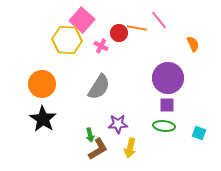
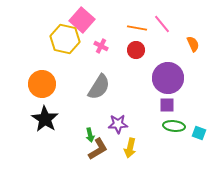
pink line: moved 3 px right, 4 px down
red circle: moved 17 px right, 17 px down
yellow hexagon: moved 2 px left, 1 px up; rotated 8 degrees clockwise
black star: moved 2 px right
green ellipse: moved 10 px right
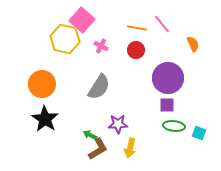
green arrow: rotated 128 degrees clockwise
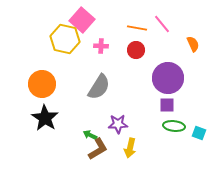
pink cross: rotated 24 degrees counterclockwise
black star: moved 1 px up
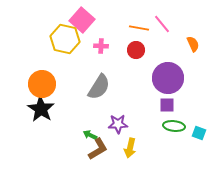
orange line: moved 2 px right
black star: moved 4 px left, 9 px up
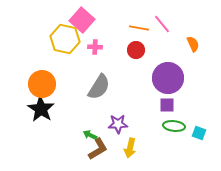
pink cross: moved 6 px left, 1 px down
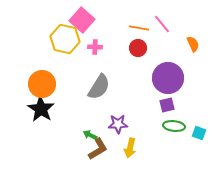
red circle: moved 2 px right, 2 px up
purple square: rotated 14 degrees counterclockwise
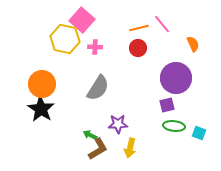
orange line: rotated 24 degrees counterclockwise
purple circle: moved 8 px right
gray semicircle: moved 1 px left, 1 px down
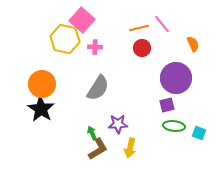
red circle: moved 4 px right
green arrow: moved 2 px right, 2 px up; rotated 40 degrees clockwise
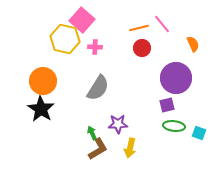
orange circle: moved 1 px right, 3 px up
